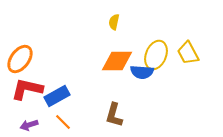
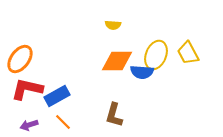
yellow semicircle: moved 1 px left, 3 px down; rotated 98 degrees counterclockwise
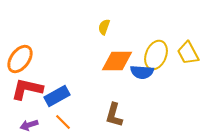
yellow semicircle: moved 9 px left, 2 px down; rotated 105 degrees clockwise
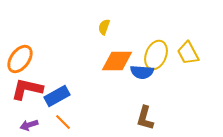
brown L-shape: moved 31 px right, 3 px down
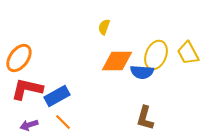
orange ellipse: moved 1 px left, 1 px up
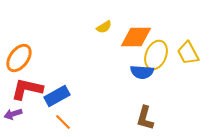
yellow semicircle: rotated 140 degrees counterclockwise
orange diamond: moved 19 px right, 24 px up
purple arrow: moved 16 px left, 11 px up
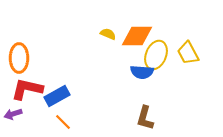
yellow semicircle: moved 4 px right, 7 px down; rotated 126 degrees counterclockwise
orange diamond: moved 1 px right, 1 px up
orange ellipse: rotated 36 degrees counterclockwise
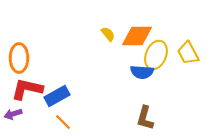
yellow semicircle: rotated 28 degrees clockwise
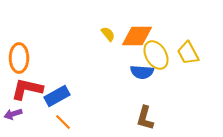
yellow ellipse: rotated 52 degrees counterclockwise
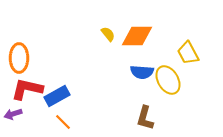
yellow ellipse: moved 12 px right, 25 px down
